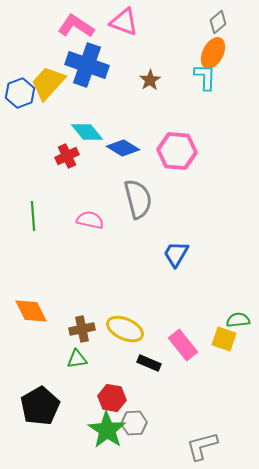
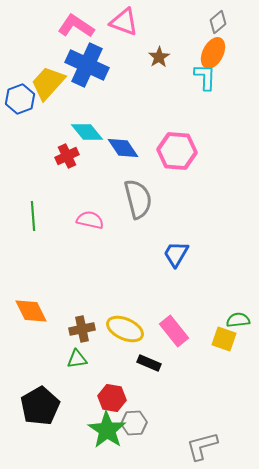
blue cross: rotated 6 degrees clockwise
brown star: moved 9 px right, 23 px up
blue hexagon: moved 6 px down
blue diamond: rotated 24 degrees clockwise
pink rectangle: moved 9 px left, 14 px up
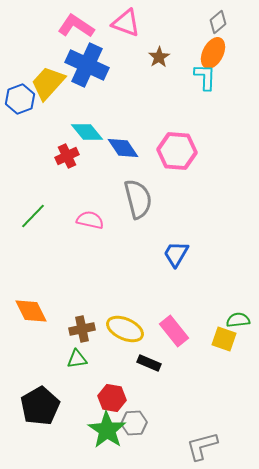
pink triangle: moved 2 px right, 1 px down
green line: rotated 48 degrees clockwise
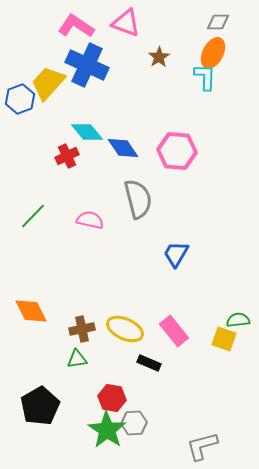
gray diamond: rotated 40 degrees clockwise
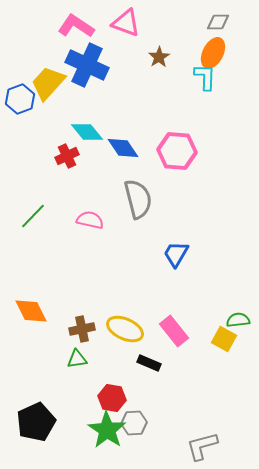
yellow square: rotated 10 degrees clockwise
black pentagon: moved 4 px left, 16 px down; rotated 6 degrees clockwise
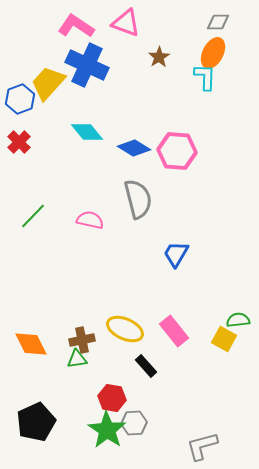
blue diamond: moved 11 px right; rotated 24 degrees counterclockwise
red cross: moved 48 px left, 14 px up; rotated 20 degrees counterclockwise
orange diamond: moved 33 px down
brown cross: moved 11 px down
black rectangle: moved 3 px left, 3 px down; rotated 25 degrees clockwise
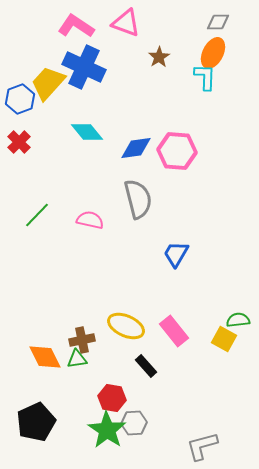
blue cross: moved 3 px left, 2 px down
blue diamond: moved 2 px right; rotated 40 degrees counterclockwise
green line: moved 4 px right, 1 px up
yellow ellipse: moved 1 px right, 3 px up
orange diamond: moved 14 px right, 13 px down
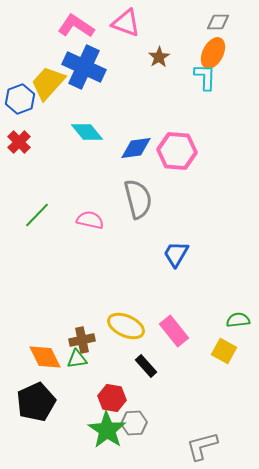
yellow square: moved 12 px down
black pentagon: moved 20 px up
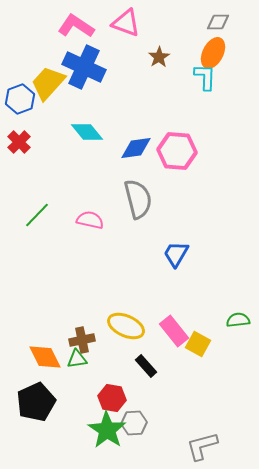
yellow square: moved 26 px left, 7 px up
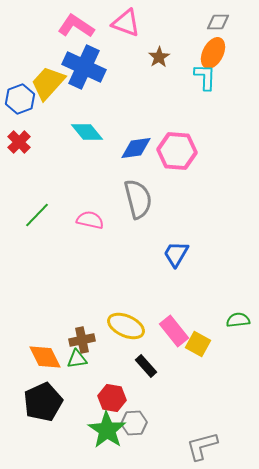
black pentagon: moved 7 px right
